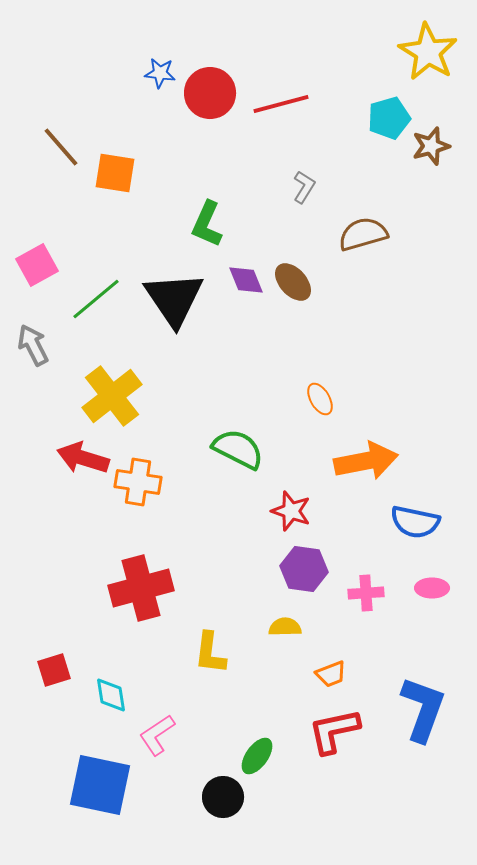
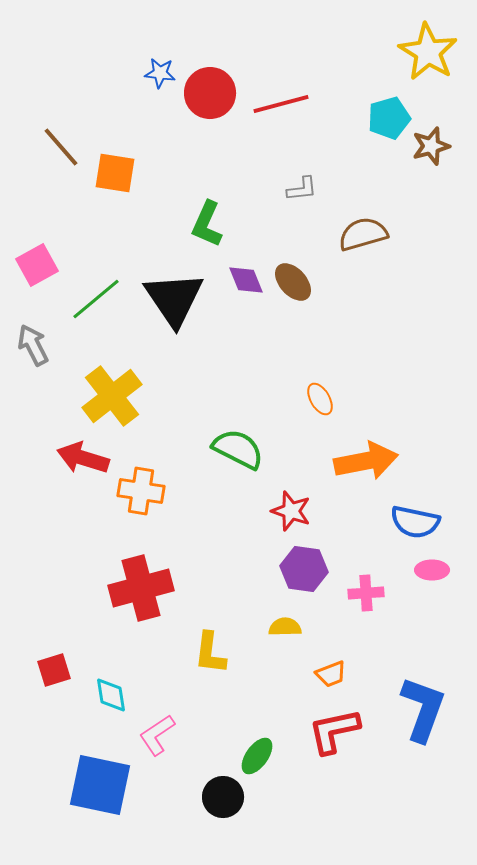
gray L-shape: moved 2 px left, 2 px down; rotated 52 degrees clockwise
orange cross: moved 3 px right, 9 px down
pink ellipse: moved 18 px up
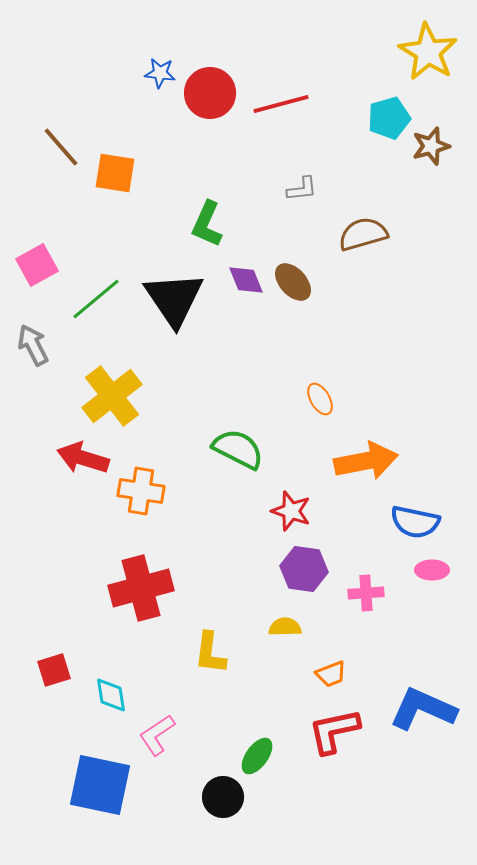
blue L-shape: rotated 86 degrees counterclockwise
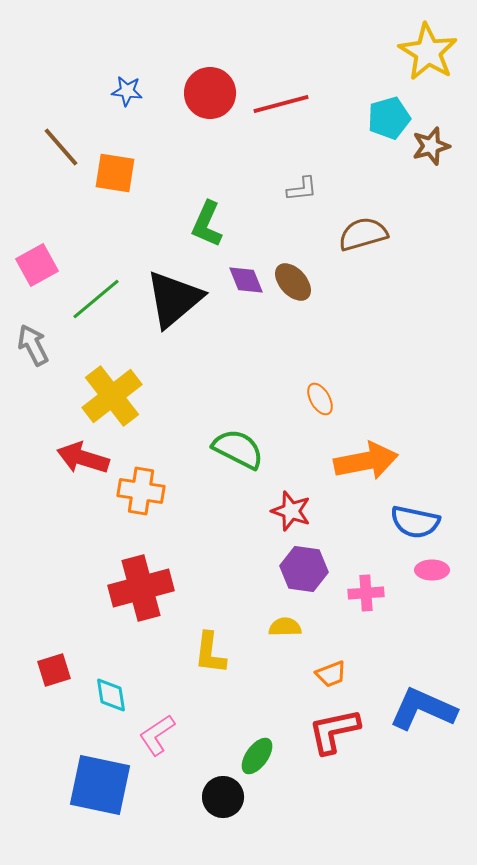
blue star: moved 33 px left, 18 px down
black triangle: rotated 24 degrees clockwise
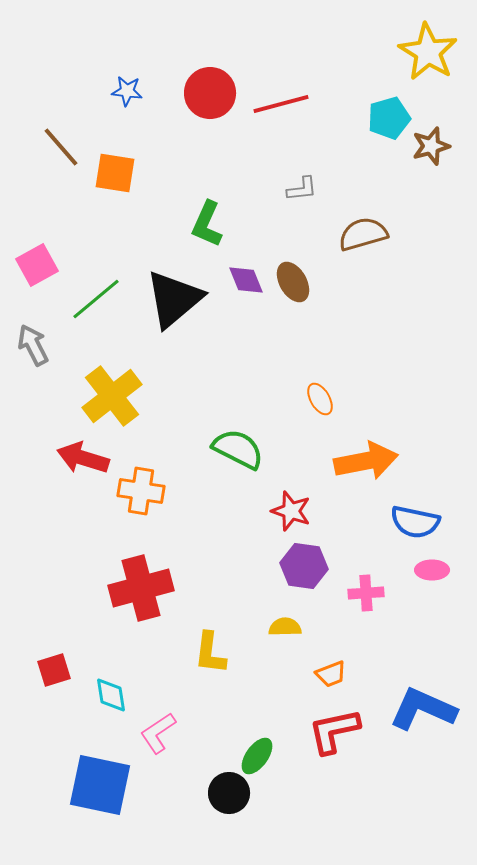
brown ellipse: rotated 12 degrees clockwise
purple hexagon: moved 3 px up
pink L-shape: moved 1 px right, 2 px up
black circle: moved 6 px right, 4 px up
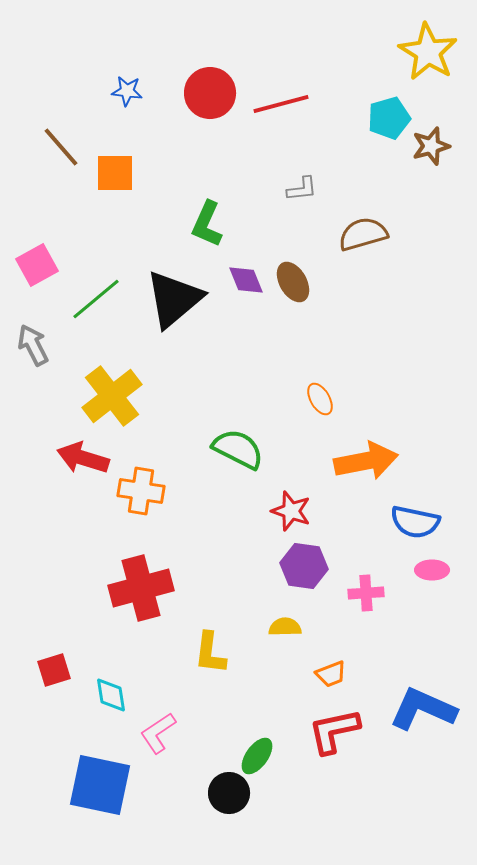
orange square: rotated 9 degrees counterclockwise
